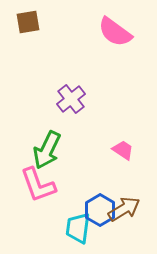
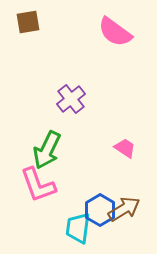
pink trapezoid: moved 2 px right, 2 px up
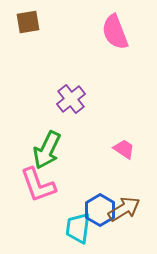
pink semicircle: rotated 33 degrees clockwise
pink trapezoid: moved 1 px left, 1 px down
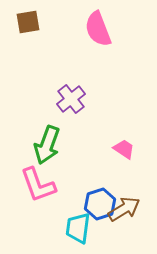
pink semicircle: moved 17 px left, 3 px up
green arrow: moved 5 px up; rotated 6 degrees counterclockwise
blue hexagon: moved 6 px up; rotated 12 degrees clockwise
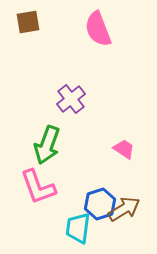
pink L-shape: moved 2 px down
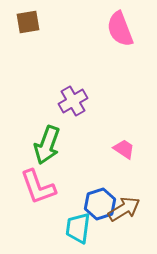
pink semicircle: moved 22 px right
purple cross: moved 2 px right, 2 px down; rotated 8 degrees clockwise
